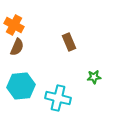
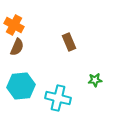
green star: moved 1 px right, 3 px down
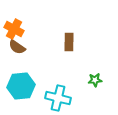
orange cross: moved 4 px down
brown rectangle: rotated 24 degrees clockwise
brown semicircle: rotated 102 degrees clockwise
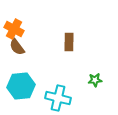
brown semicircle: rotated 18 degrees clockwise
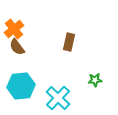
orange cross: rotated 24 degrees clockwise
brown rectangle: rotated 12 degrees clockwise
cyan cross: rotated 30 degrees clockwise
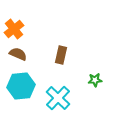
brown rectangle: moved 8 px left, 13 px down
brown semicircle: moved 1 px right, 7 px down; rotated 150 degrees clockwise
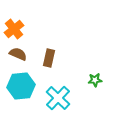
brown rectangle: moved 12 px left, 3 px down
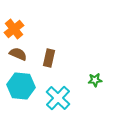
cyan hexagon: rotated 12 degrees clockwise
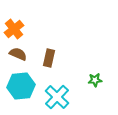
cyan hexagon: rotated 12 degrees counterclockwise
cyan cross: moved 1 px left, 1 px up
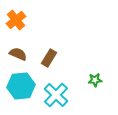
orange cross: moved 2 px right, 9 px up
brown rectangle: rotated 18 degrees clockwise
cyan cross: moved 1 px left, 2 px up
